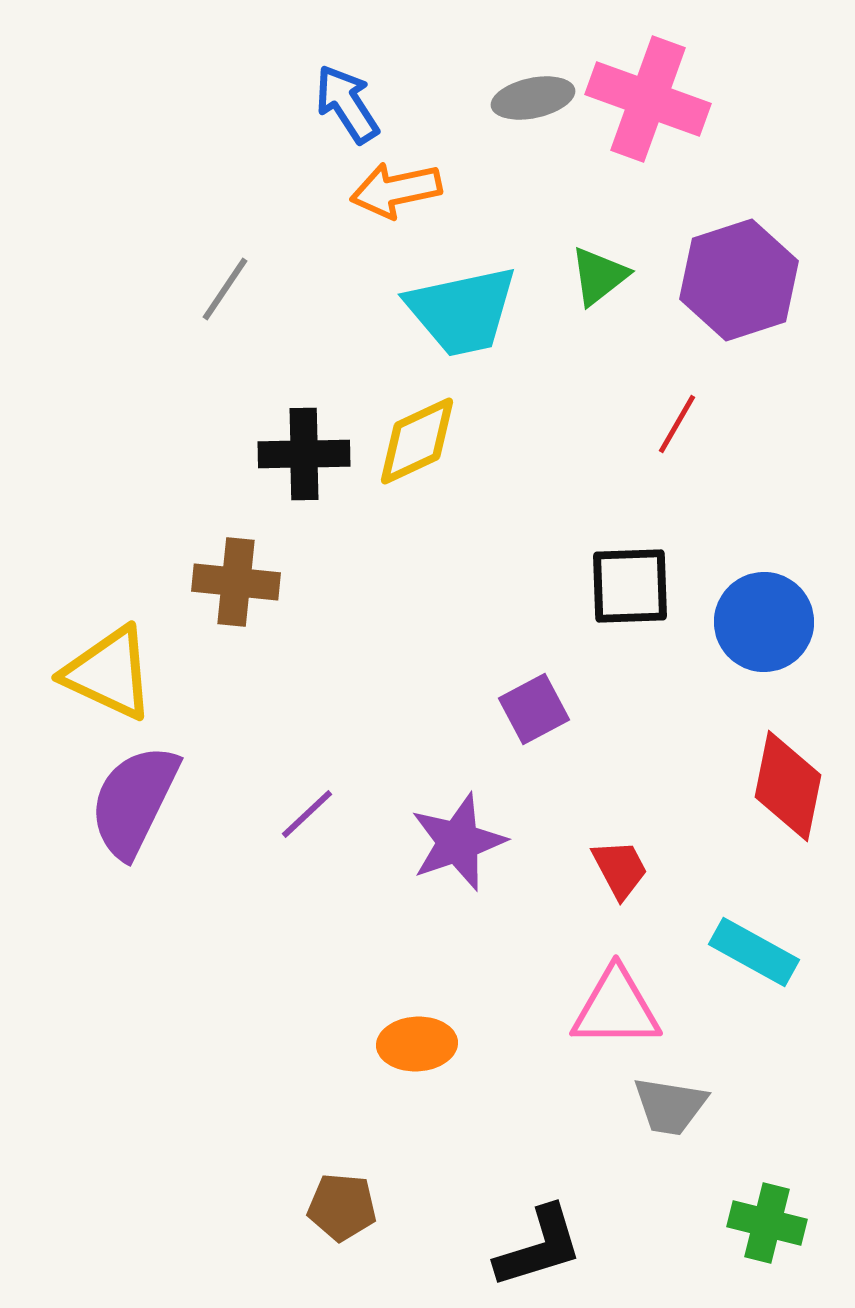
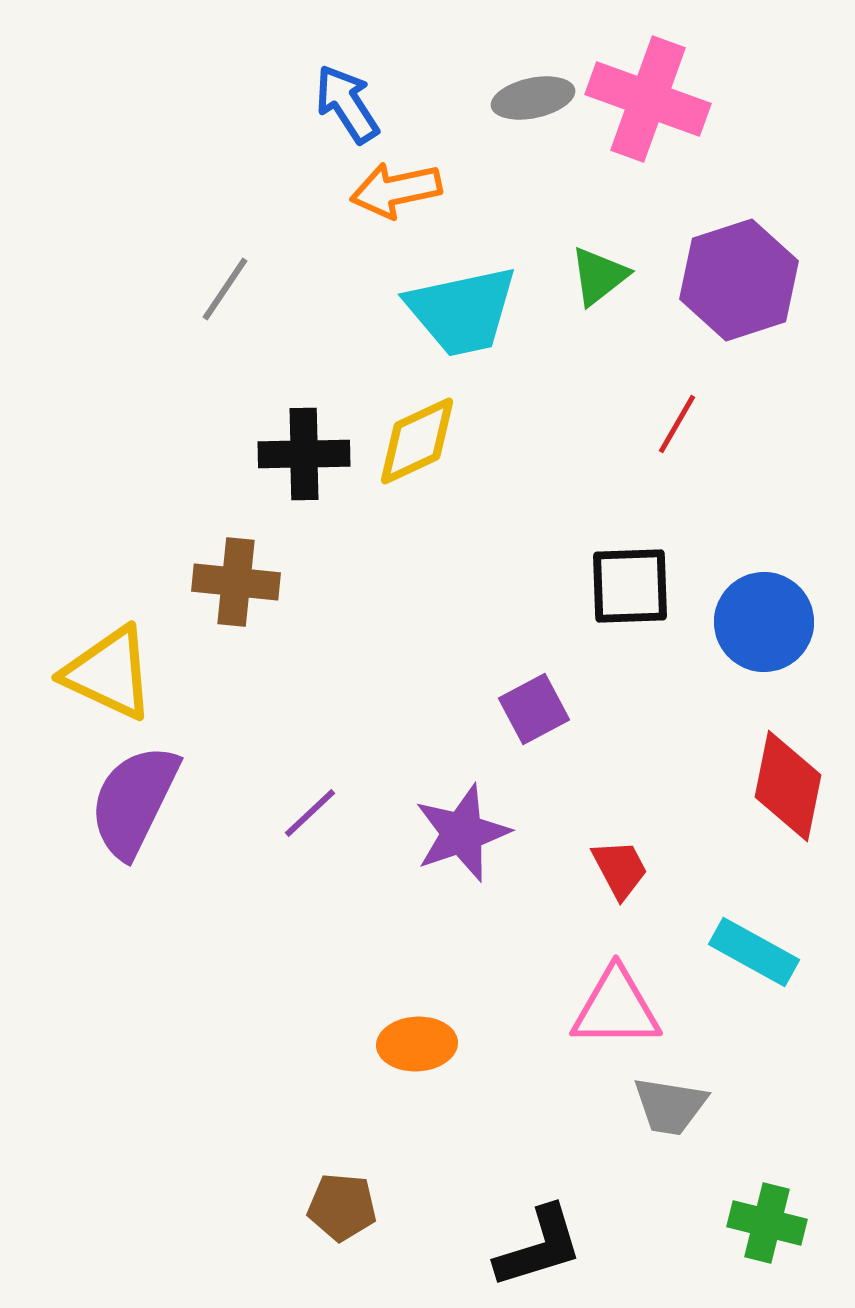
purple line: moved 3 px right, 1 px up
purple star: moved 4 px right, 9 px up
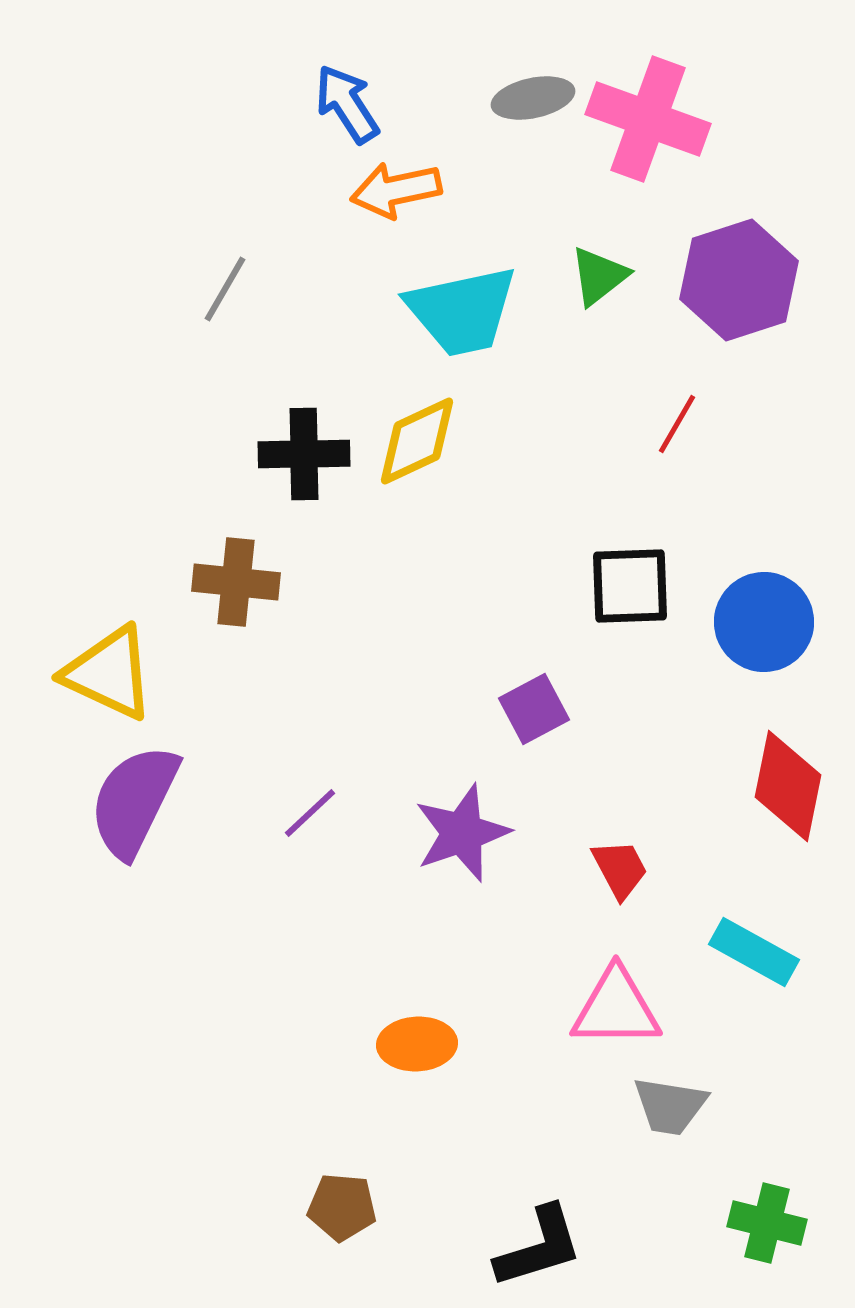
pink cross: moved 20 px down
gray line: rotated 4 degrees counterclockwise
